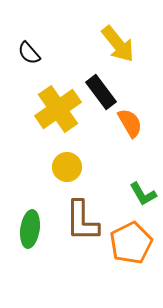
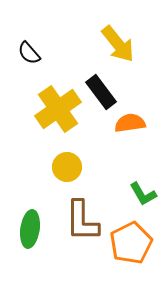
orange semicircle: rotated 68 degrees counterclockwise
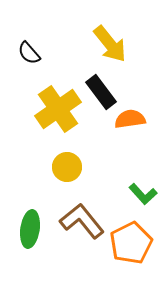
yellow arrow: moved 8 px left
orange semicircle: moved 4 px up
green L-shape: rotated 12 degrees counterclockwise
brown L-shape: rotated 141 degrees clockwise
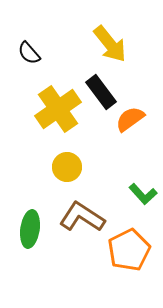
orange semicircle: rotated 28 degrees counterclockwise
brown L-shape: moved 4 px up; rotated 18 degrees counterclockwise
orange pentagon: moved 2 px left, 7 px down
